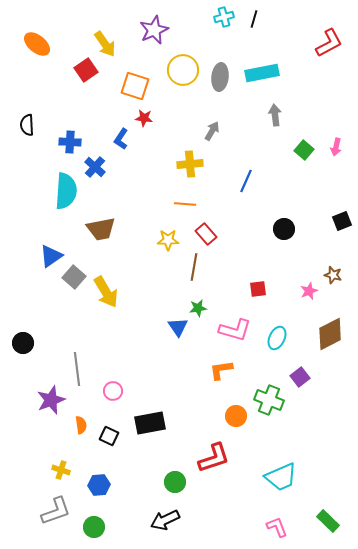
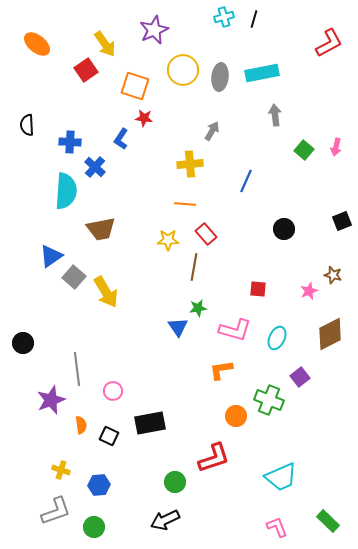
red square at (258, 289): rotated 12 degrees clockwise
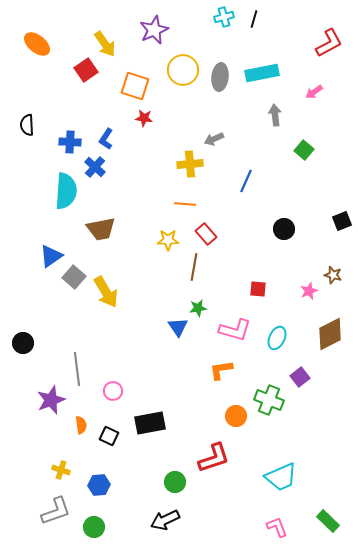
gray arrow at (212, 131): moved 2 px right, 8 px down; rotated 144 degrees counterclockwise
blue L-shape at (121, 139): moved 15 px left
pink arrow at (336, 147): moved 22 px left, 55 px up; rotated 42 degrees clockwise
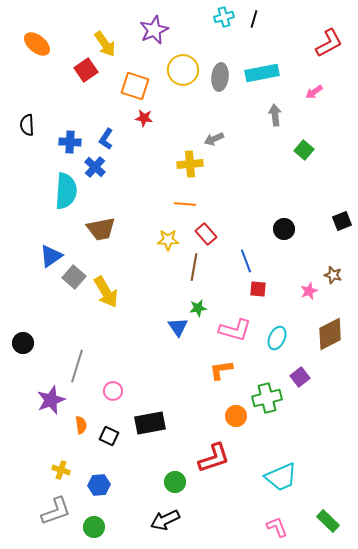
blue line at (246, 181): moved 80 px down; rotated 45 degrees counterclockwise
gray line at (77, 369): moved 3 px up; rotated 24 degrees clockwise
green cross at (269, 400): moved 2 px left, 2 px up; rotated 36 degrees counterclockwise
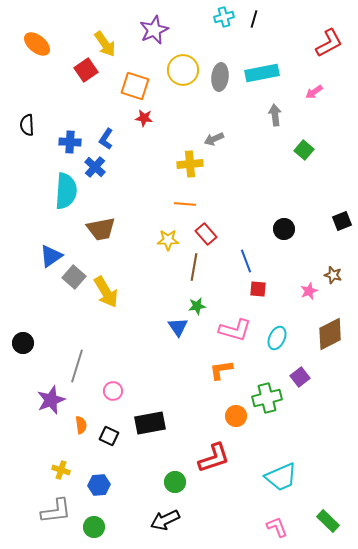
green star at (198, 308): moved 1 px left, 2 px up
gray L-shape at (56, 511): rotated 12 degrees clockwise
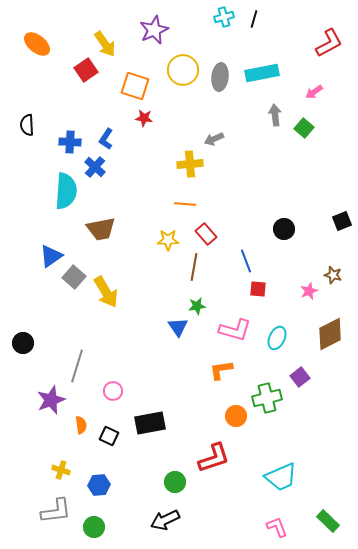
green square at (304, 150): moved 22 px up
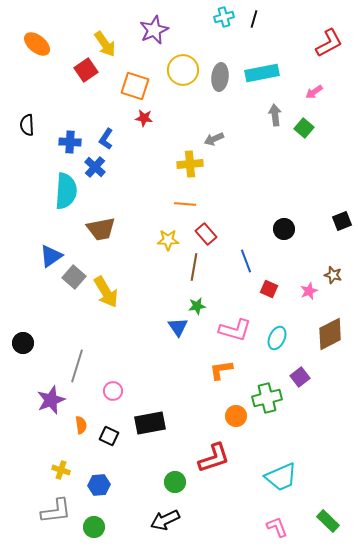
red square at (258, 289): moved 11 px right; rotated 18 degrees clockwise
